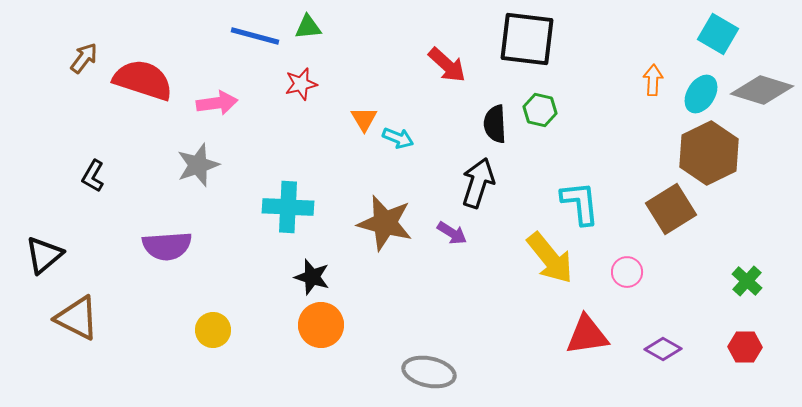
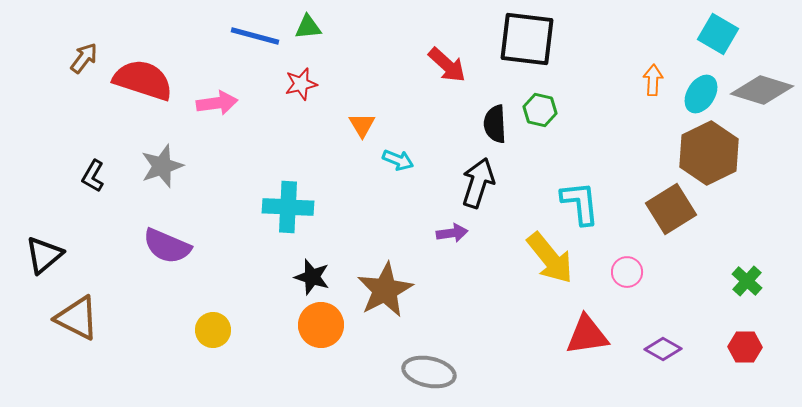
orange triangle: moved 2 px left, 6 px down
cyan arrow: moved 22 px down
gray star: moved 36 px left, 1 px down
brown star: moved 67 px down; rotated 30 degrees clockwise
purple arrow: rotated 40 degrees counterclockwise
purple semicircle: rotated 27 degrees clockwise
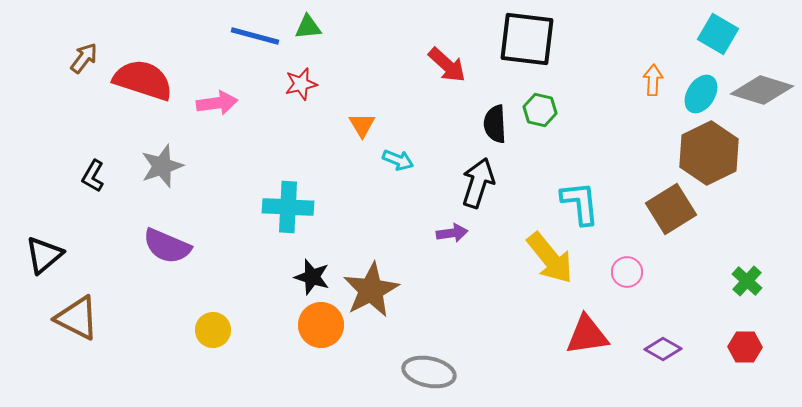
brown star: moved 14 px left
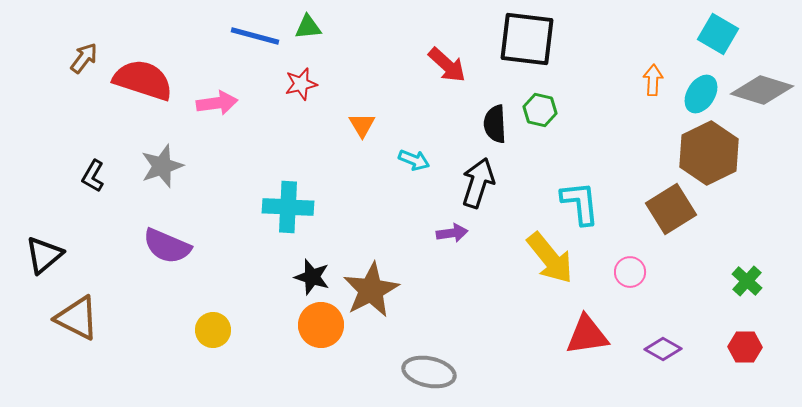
cyan arrow: moved 16 px right
pink circle: moved 3 px right
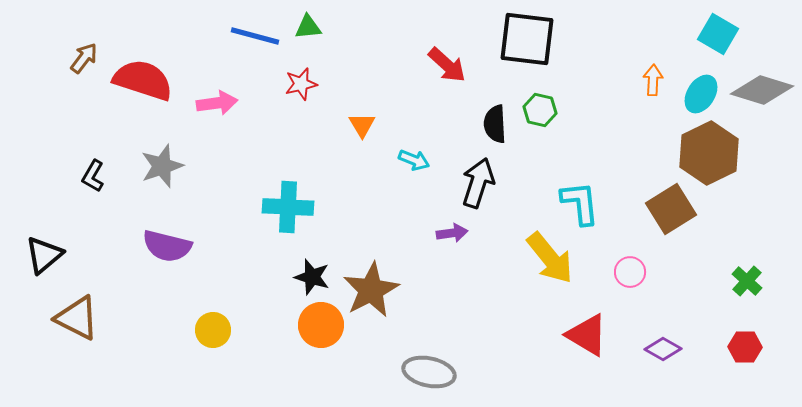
purple semicircle: rotated 9 degrees counterclockwise
red triangle: rotated 39 degrees clockwise
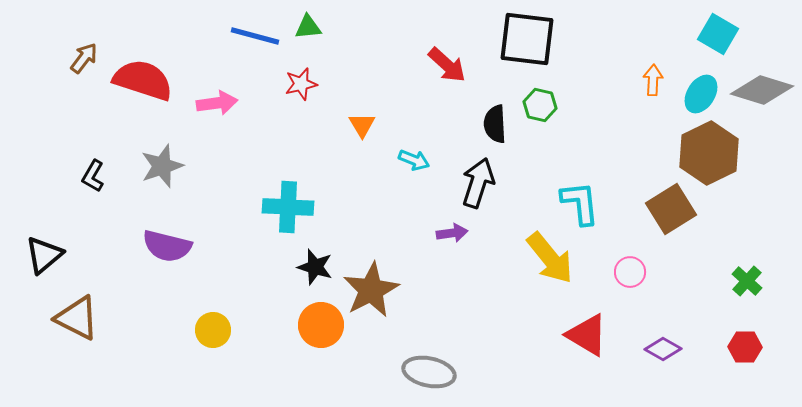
green hexagon: moved 5 px up
black star: moved 3 px right, 10 px up
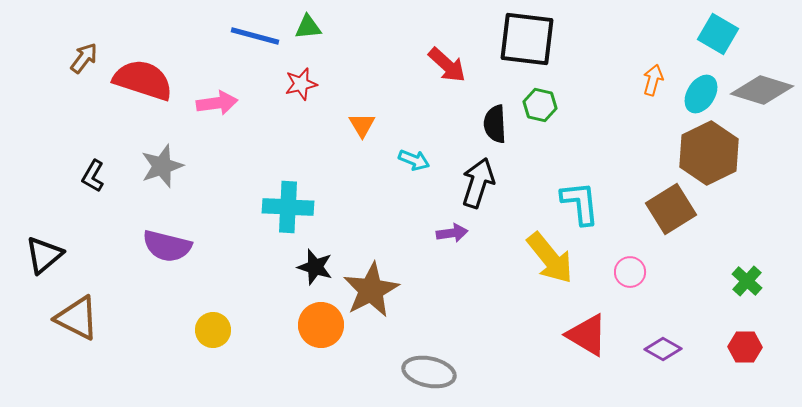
orange arrow: rotated 12 degrees clockwise
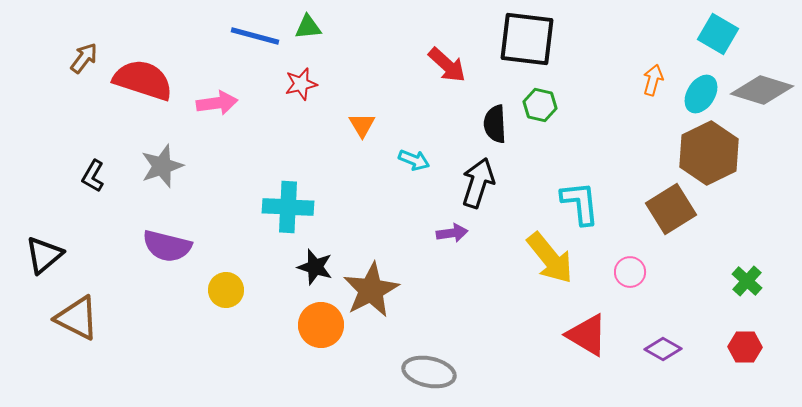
yellow circle: moved 13 px right, 40 px up
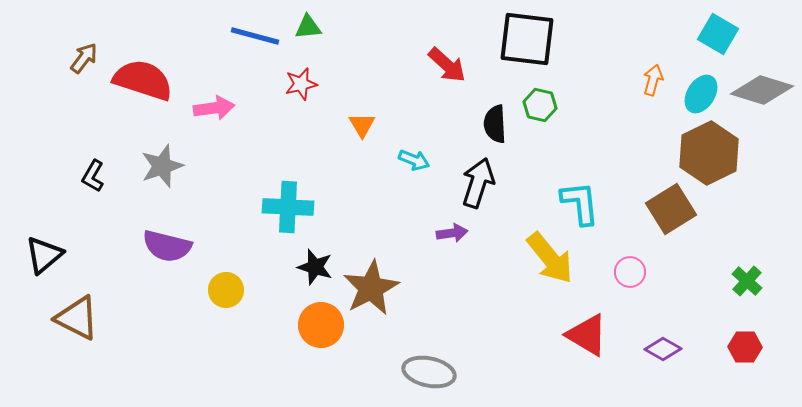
pink arrow: moved 3 px left, 5 px down
brown star: moved 2 px up
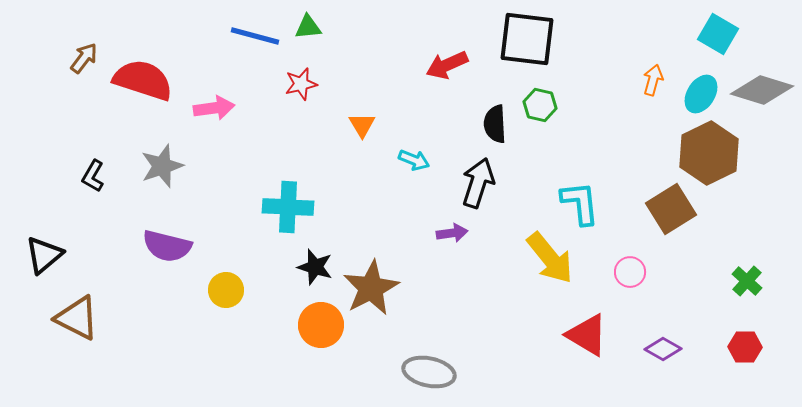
red arrow: rotated 114 degrees clockwise
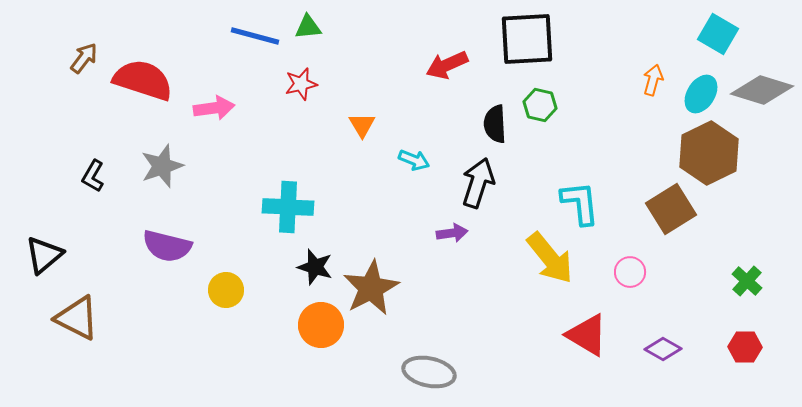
black square: rotated 10 degrees counterclockwise
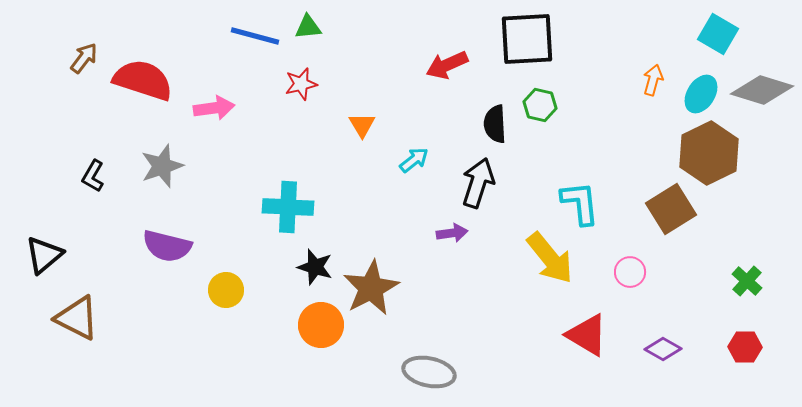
cyan arrow: rotated 60 degrees counterclockwise
